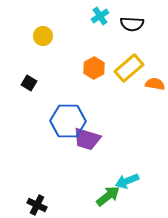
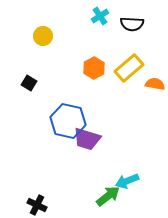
blue hexagon: rotated 12 degrees clockwise
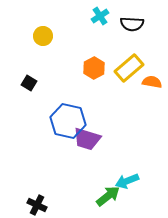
orange semicircle: moved 3 px left, 2 px up
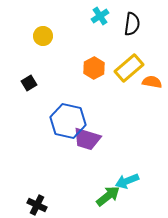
black semicircle: rotated 85 degrees counterclockwise
black square: rotated 28 degrees clockwise
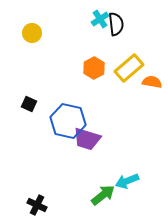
cyan cross: moved 3 px down
black semicircle: moved 16 px left; rotated 15 degrees counterclockwise
yellow circle: moved 11 px left, 3 px up
black square: moved 21 px down; rotated 35 degrees counterclockwise
green arrow: moved 5 px left, 1 px up
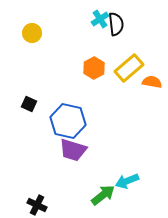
purple trapezoid: moved 14 px left, 11 px down
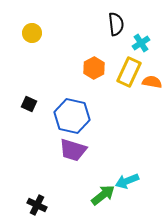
cyan cross: moved 41 px right, 24 px down
yellow rectangle: moved 4 px down; rotated 24 degrees counterclockwise
blue hexagon: moved 4 px right, 5 px up
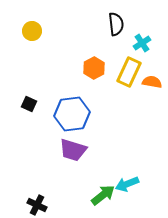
yellow circle: moved 2 px up
cyan cross: moved 1 px right
blue hexagon: moved 2 px up; rotated 20 degrees counterclockwise
cyan arrow: moved 3 px down
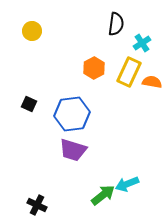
black semicircle: rotated 15 degrees clockwise
